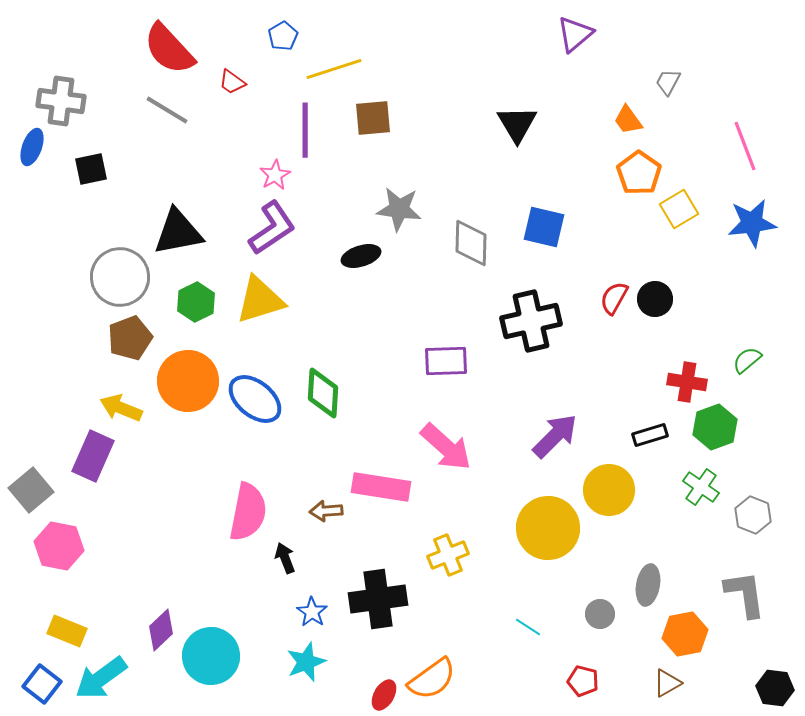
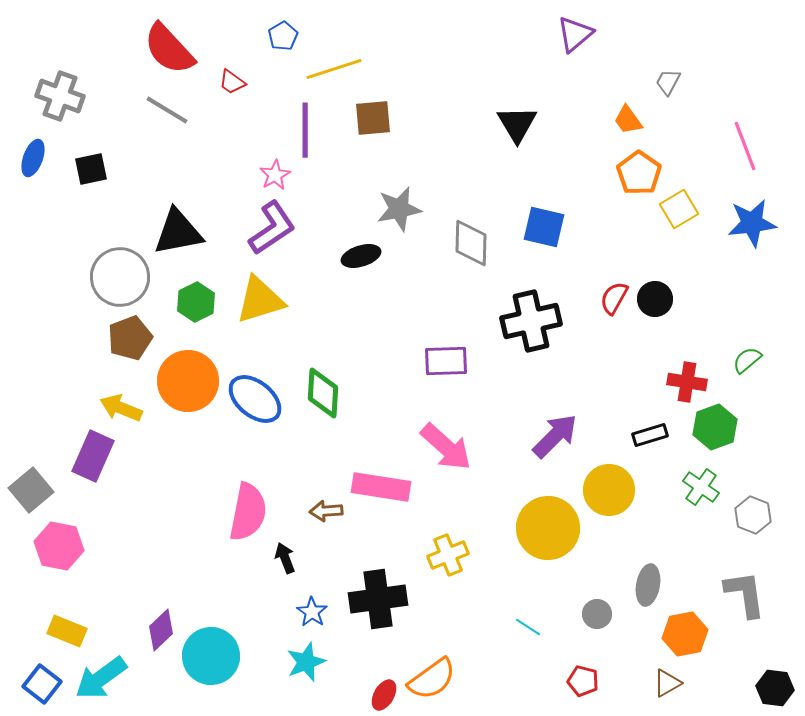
gray cross at (61, 101): moved 1 px left, 5 px up; rotated 12 degrees clockwise
blue ellipse at (32, 147): moved 1 px right, 11 px down
gray star at (399, 209): rotated 18 degrees counterclockwise
gray circle at (600, 614): moved 3 px left
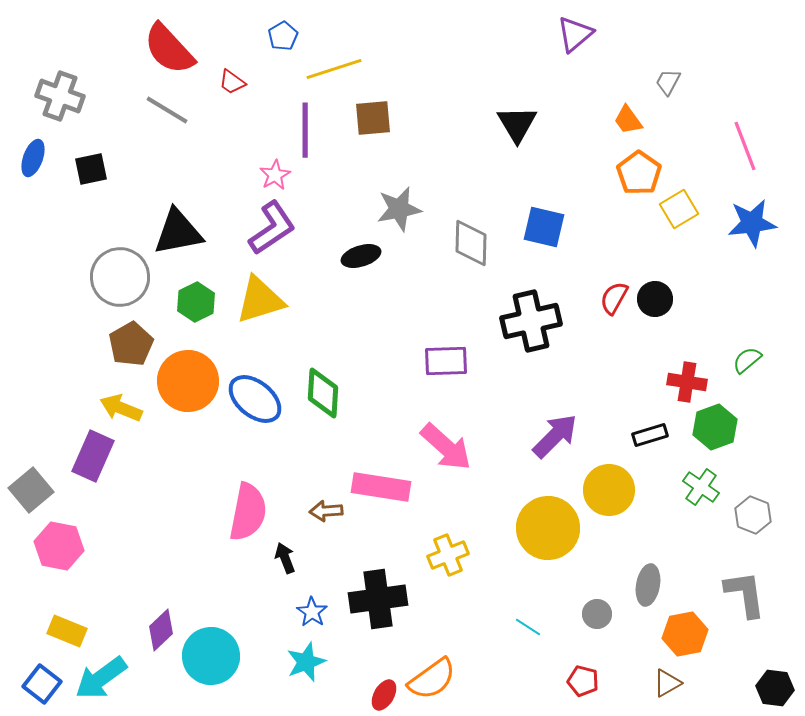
brown pentagon at (130, 338): moved 1 px right, 6 px down; rotated 9 degrees counterclockwise
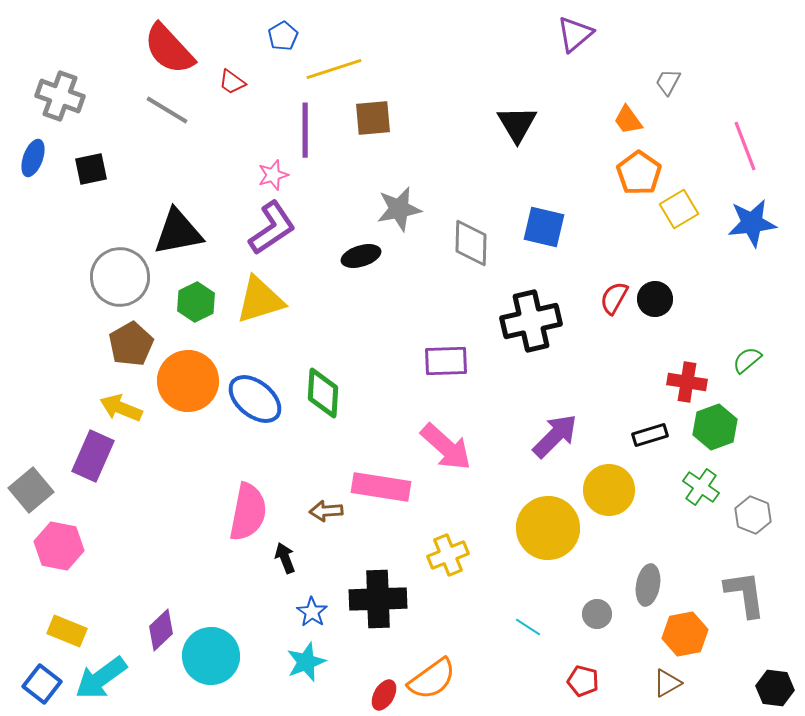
pink star at (275, 175): moved 2 px left; rotated 12 degrees clockwise
black cross at (378, 599): rotated 6 degrees clockwise
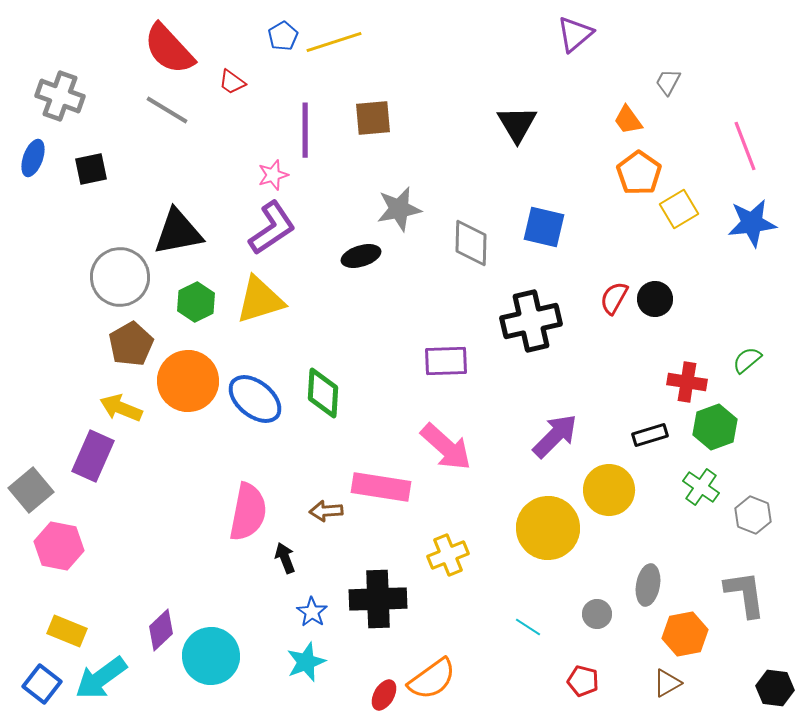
yellow line at (334, 69): moved 27 px up
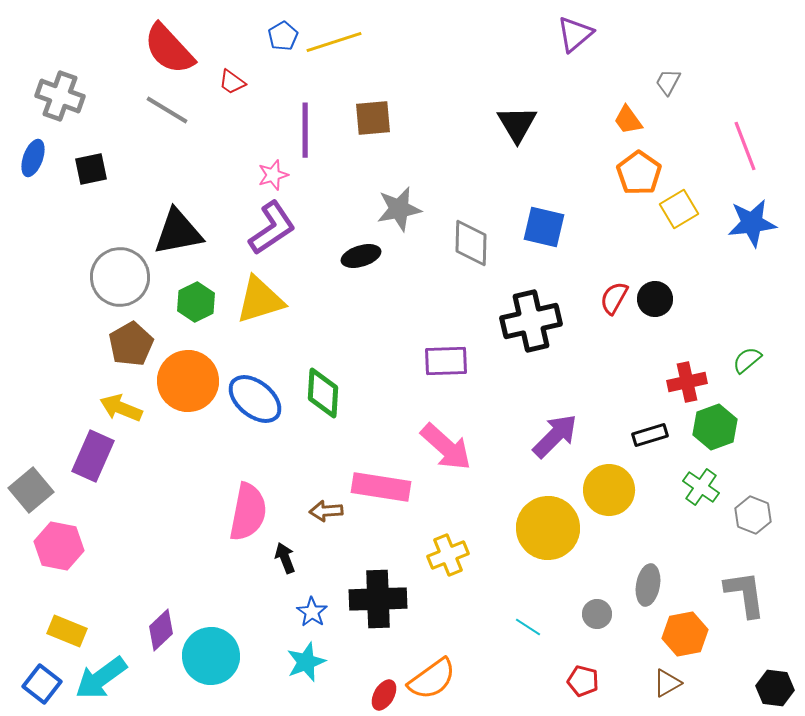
red cross at (687, 382): rotated 21 degrees counterclockwise
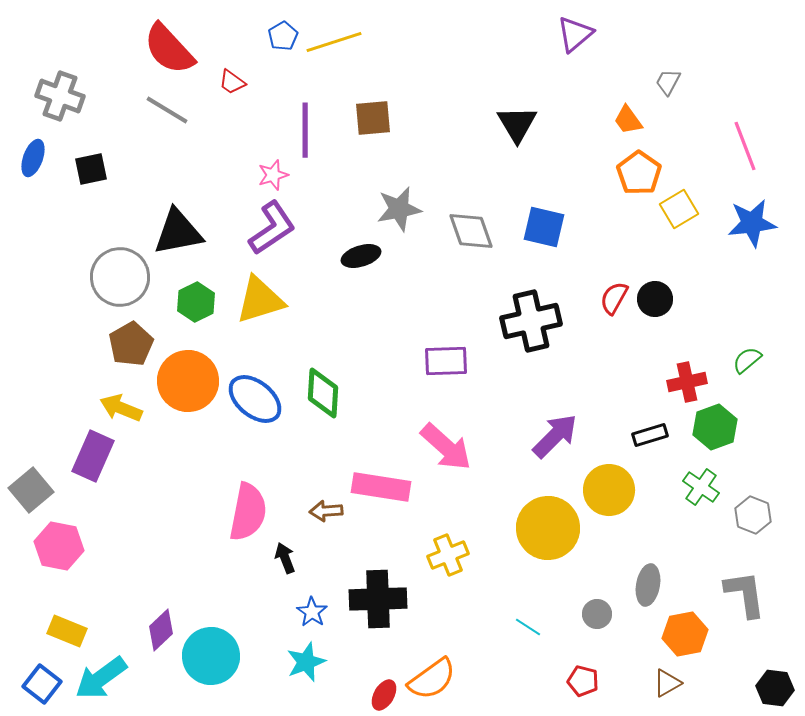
gray diamond at (471, 243): moved 12 px up; rotated 21 degrees counterclockwise
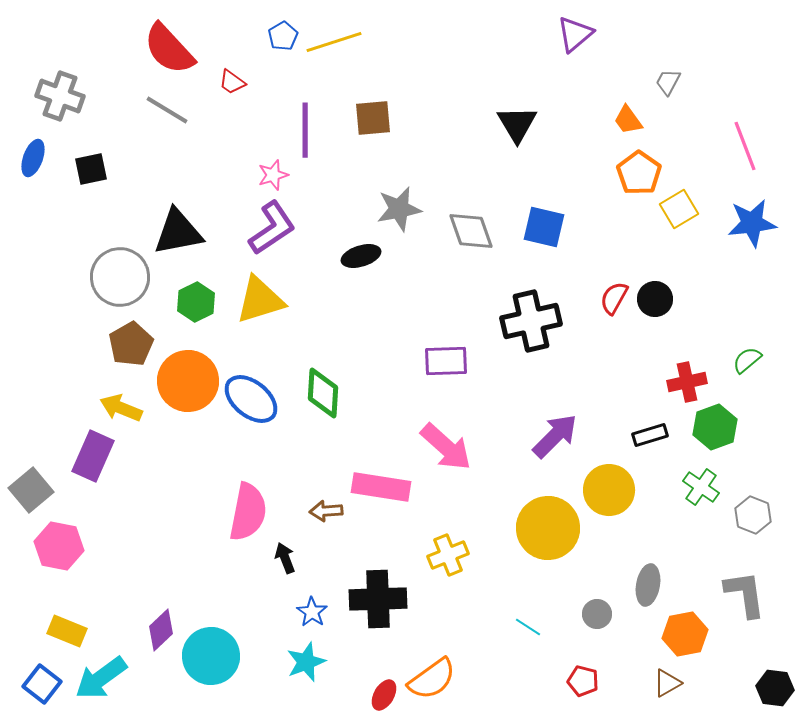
blue ellipse at (255, 399): moved 4 px left
